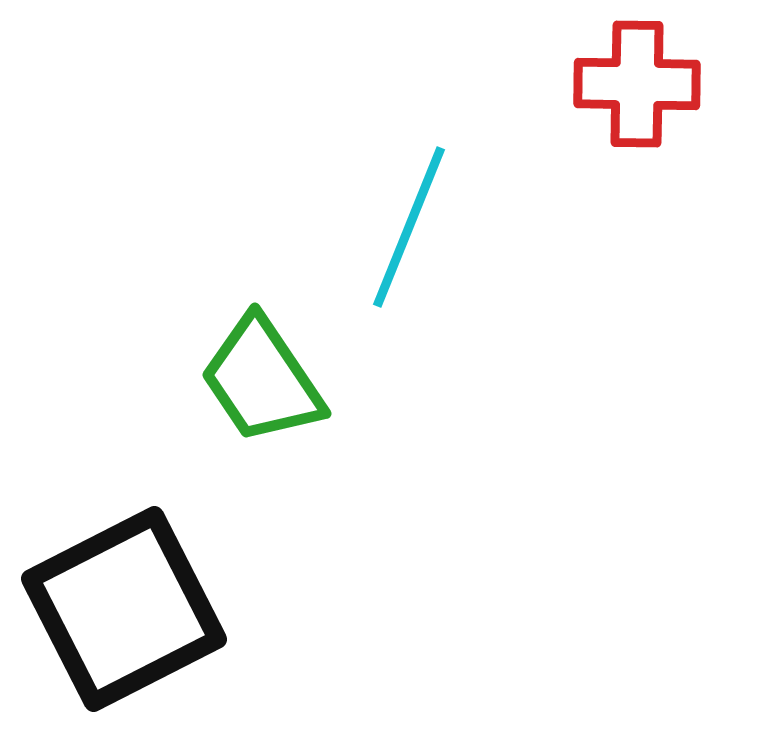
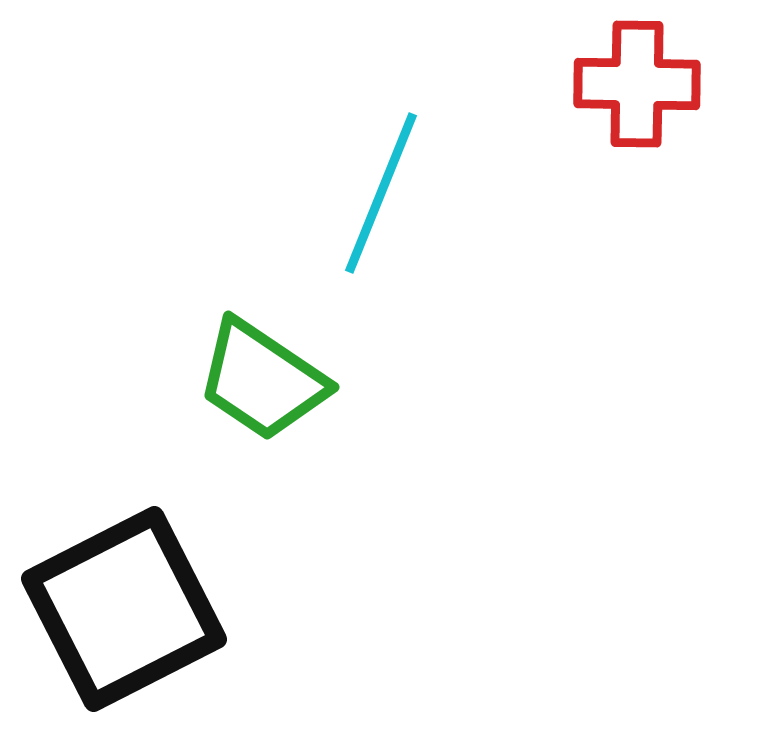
cyan line: moved 28 px left, 34 px up
green trapezoid: rotated 22 degrees counterclockwise
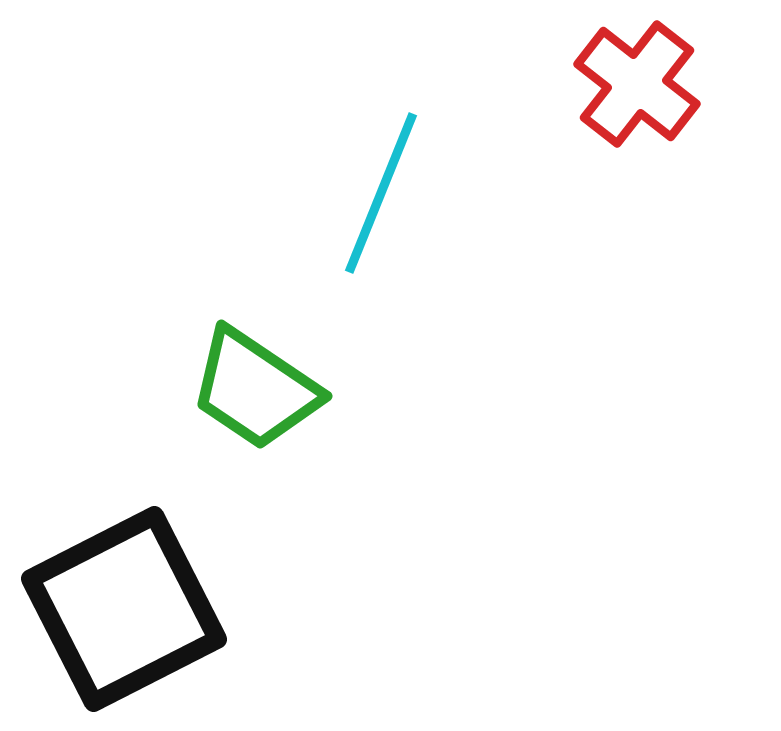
red cross: rotated 37 degrees clockwise
green trapezoid: moved 7 px left, 9 px down
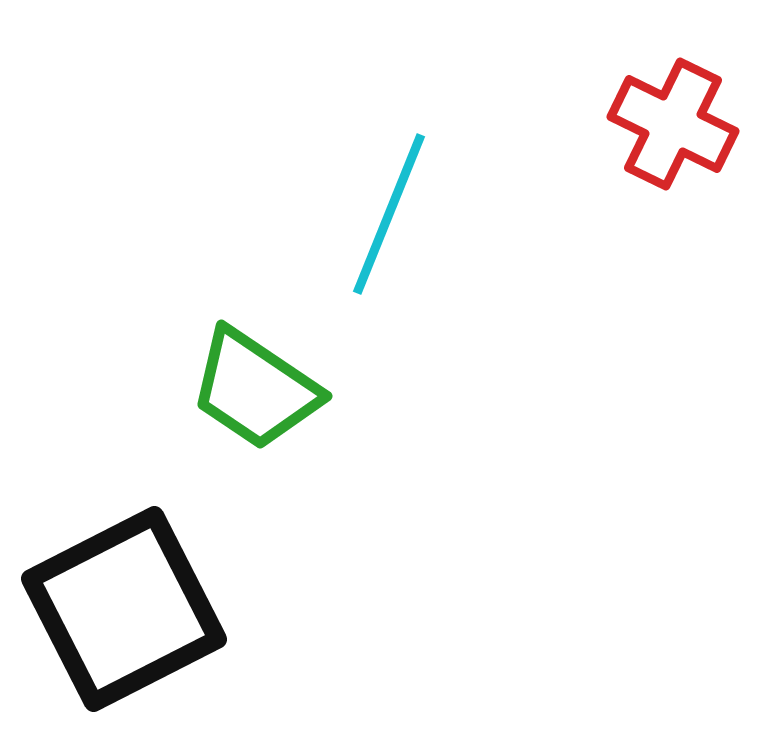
red cross: moved 36 px right, 40 px down; rotated 12 degrees counterclockwise
cyan line: moved 8 px right, 21 px down
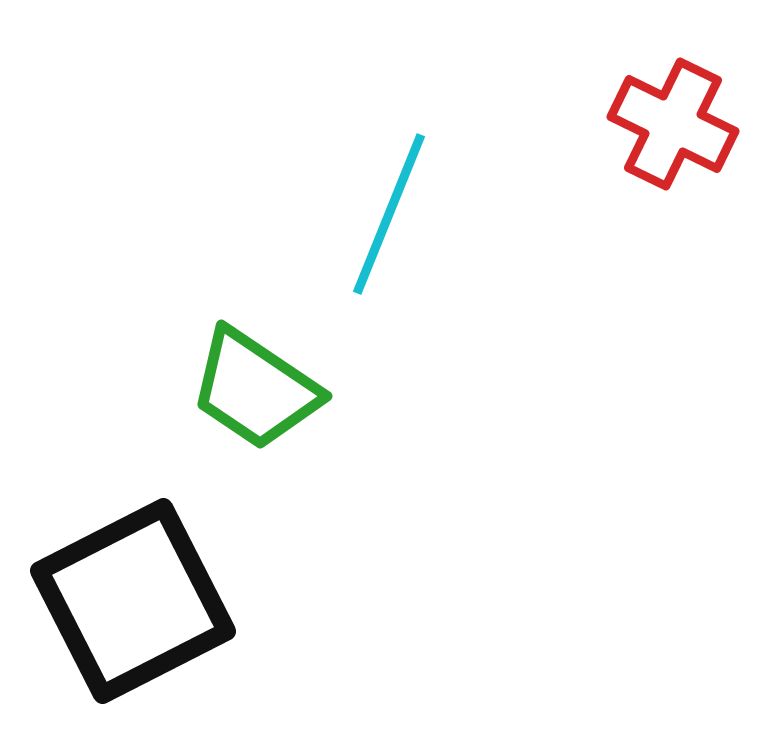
black square: moved 9 px right, 8 px up
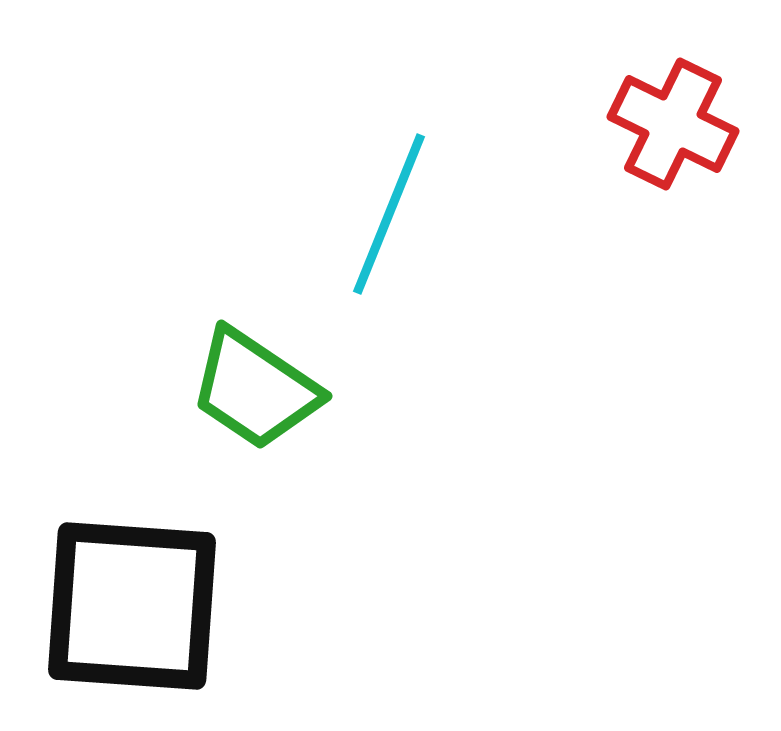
black square: moved 1 px left, 5 px down; rotated 31 degrees clockwise
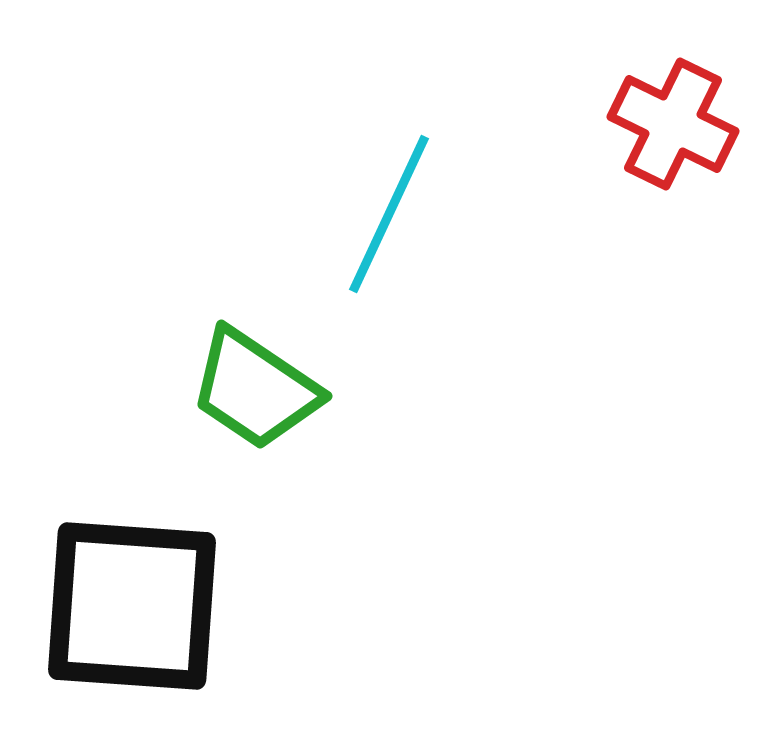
cyan line: rotated 3 degrees clockwise
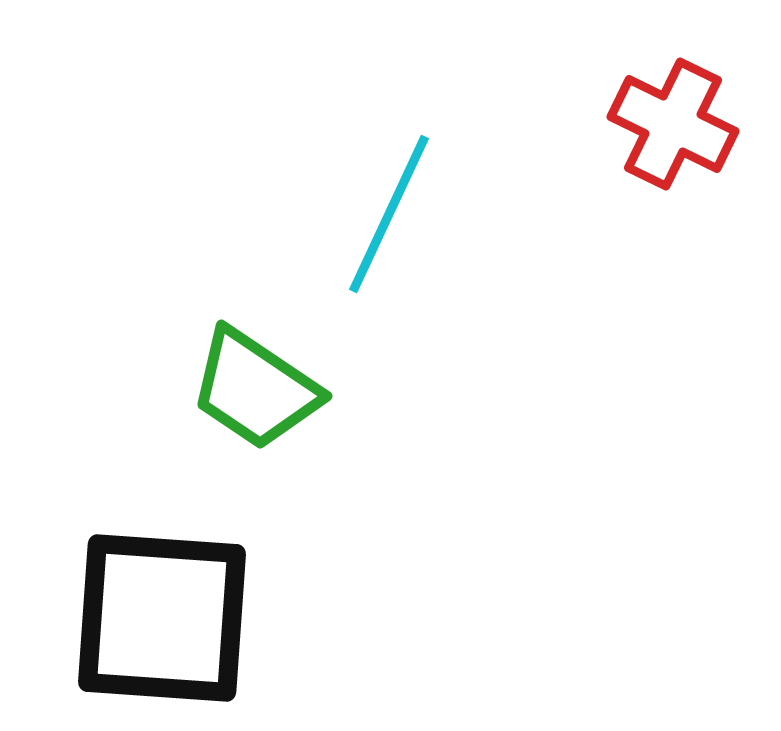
black square: moved 30 px right, 12 px down
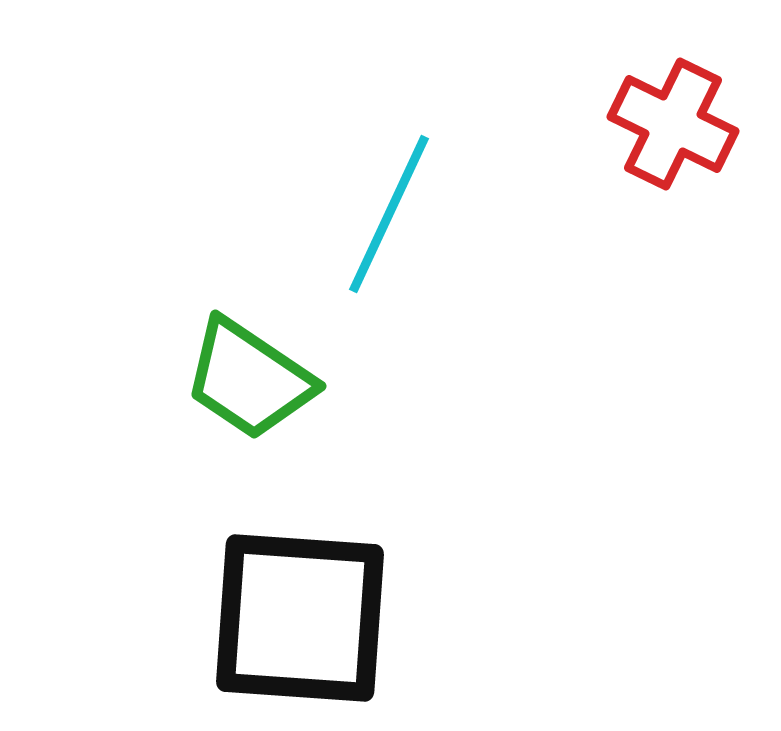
green trapezoid: moved 6 px left, 10 px up
black square: moved 138 px right
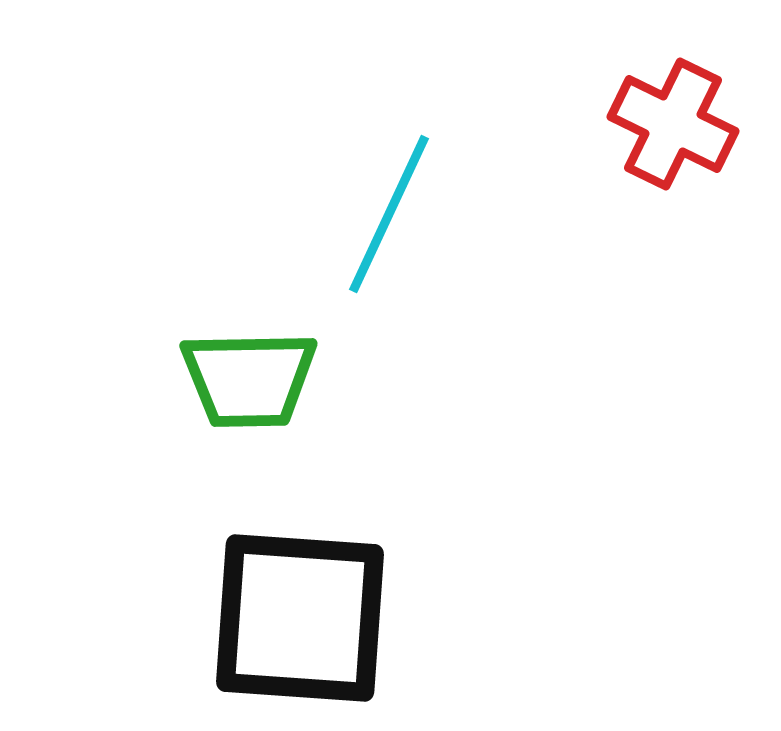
green trapezoid: rotated 35 degrees counterclockwise
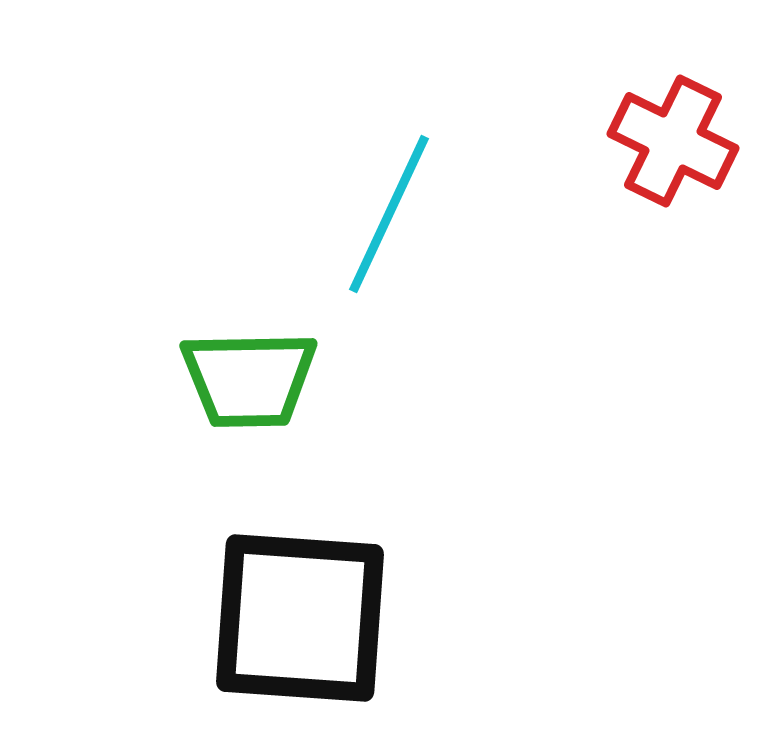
red cross: moved 17 px down
